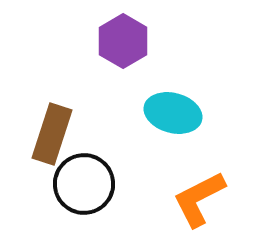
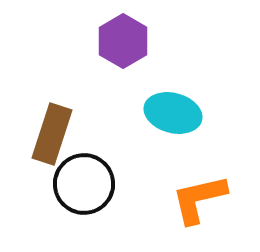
orange L-shape: rotated 14 degrees clockwise
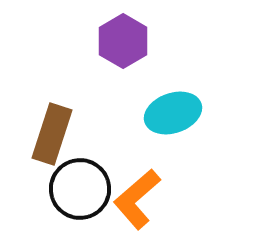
cyan ellipse: rotated 34 degrees counterclockwise
black circle: moved 4 px left, 5 px down
orange L-shape: moved 62 px left; rotated 28 degrees counterclockwise
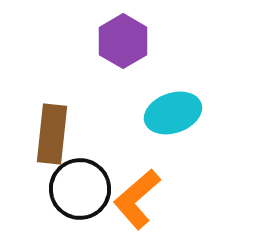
brown rectangle: rotated 12 degrees counterclockwise
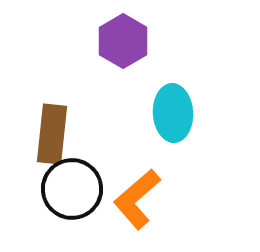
cyan ellipse: rotated 74 degrees counterclockwise
black circle: moved 8 px left
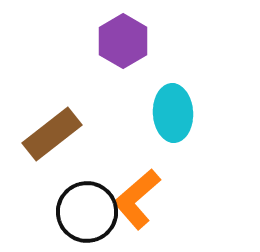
brown rectangle: rotated 46 degrees clockwise
black circle: moved 15 px right, 23 px down
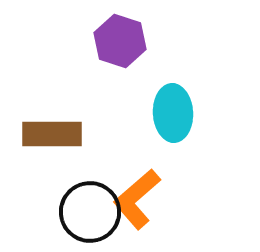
purple hexagon: moved 3 px left; rotated 12 degrees counterclockwise
brown rectangle: rotated 38 degrees clockwise
black circle: moved 3 px right
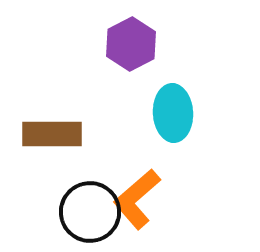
purple hexagon: moved 11 px right, 3 px down; rotated 15 degrees clockwise
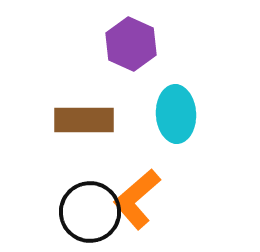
purple hexagon: rotated 9 degrees counterclockwise
cyan ellipse: moved 3 px right, 1 px down
brown rectangle: moved 32 px right, 14 px up
